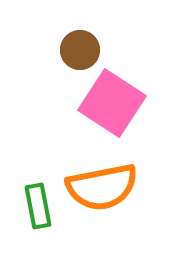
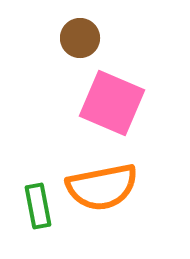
brown circle: moved 12 px up
pink square: rotated 10 degrees counterclockwise
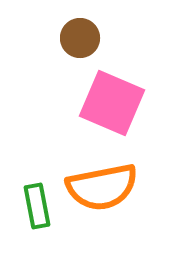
green rectangle: moved 1 px left
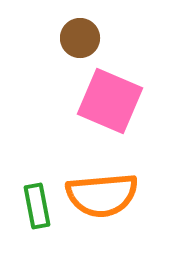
pink square: moved 2 px left, 2 px up
orange semicircle: moved 8 px down; rotated 6 degrees clockwise
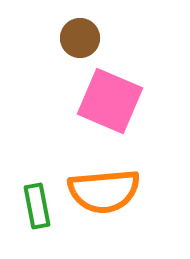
orange semicircle: moved 2 px right, 4 px up
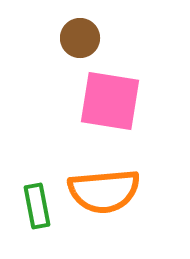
pink square: rotated 14 degrees counterclockwise
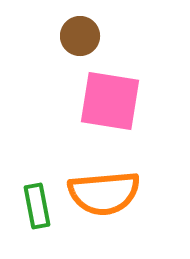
brown circle: moved 2 px up
orange semicircle: moved 2 px down
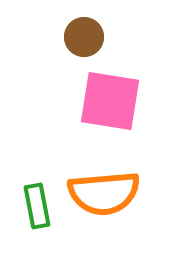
brown circle: moved 4 px right, 1 px down
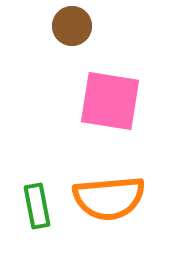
brown circle: moved 12 px left, 11 px up
orange semicircle: moved 5 px right, 5 px down
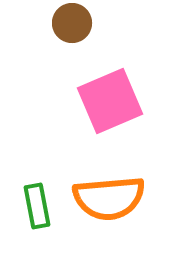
brown circle: moved 3 px up
pink square: rotated 32 degrees counterclockwise
